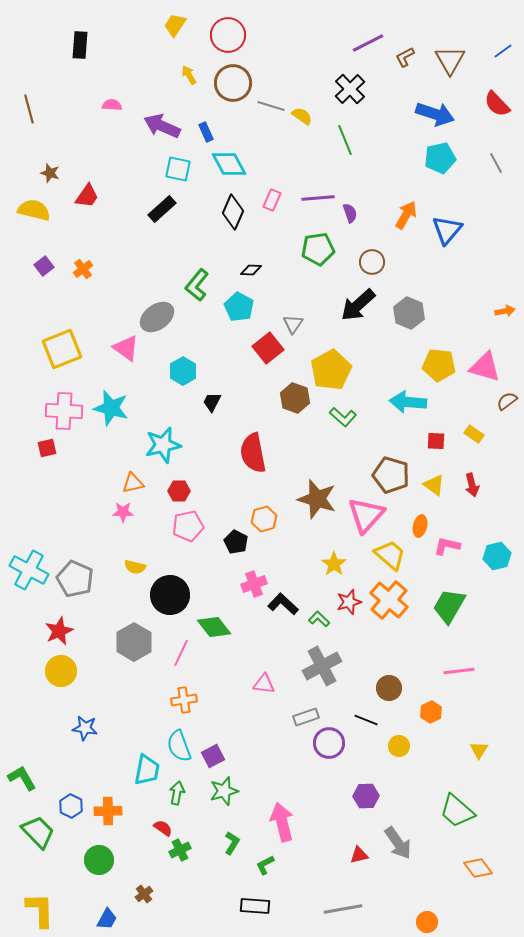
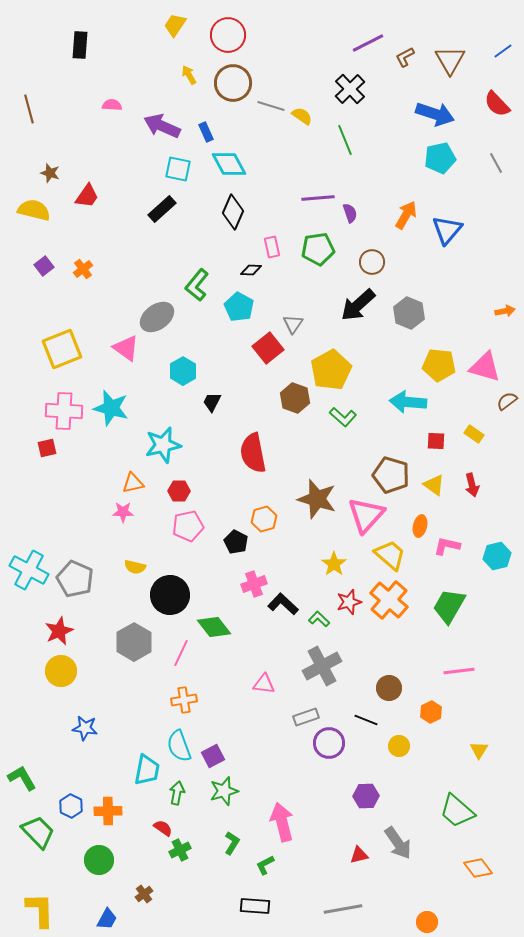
pink rectangle at (272, 200): moved 47 px down; rotated 35 degrees counterclockwise
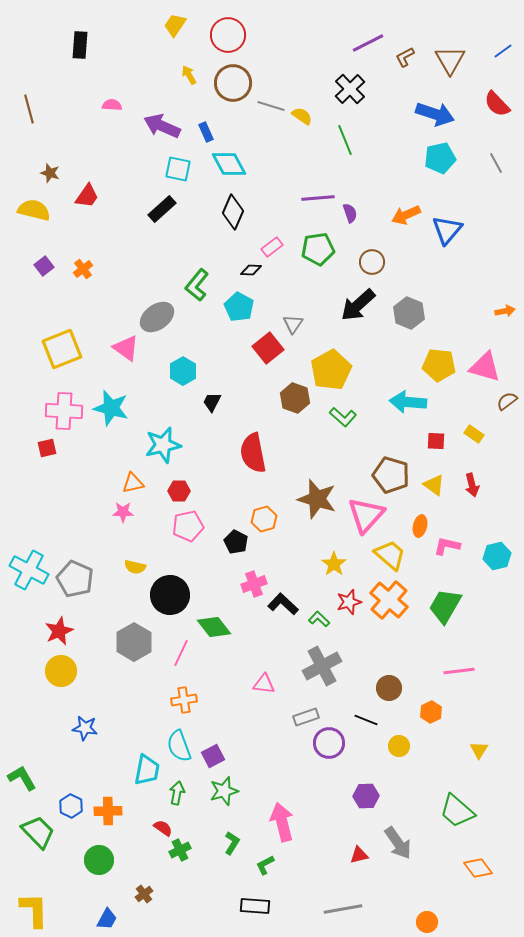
orange arrow at (406, 215): rotated 144 degrees counterclockwise
pink rectangle at (272, 247): rotated 65 degrees clockwise
green trapezoid at (449, 606): moved 4 px left
yellow L-shape at (40, 910): moved 6 px left
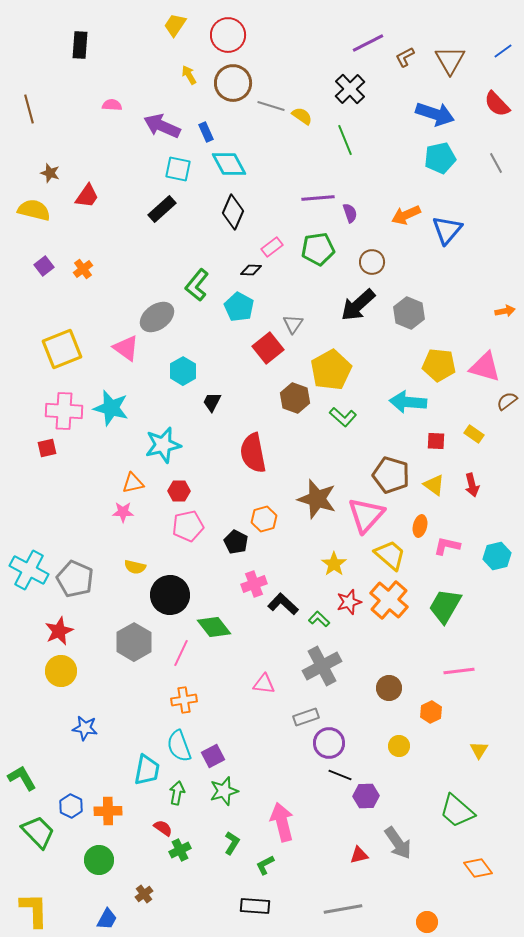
black line at (366, 720): moved 26 px left, 55 px down
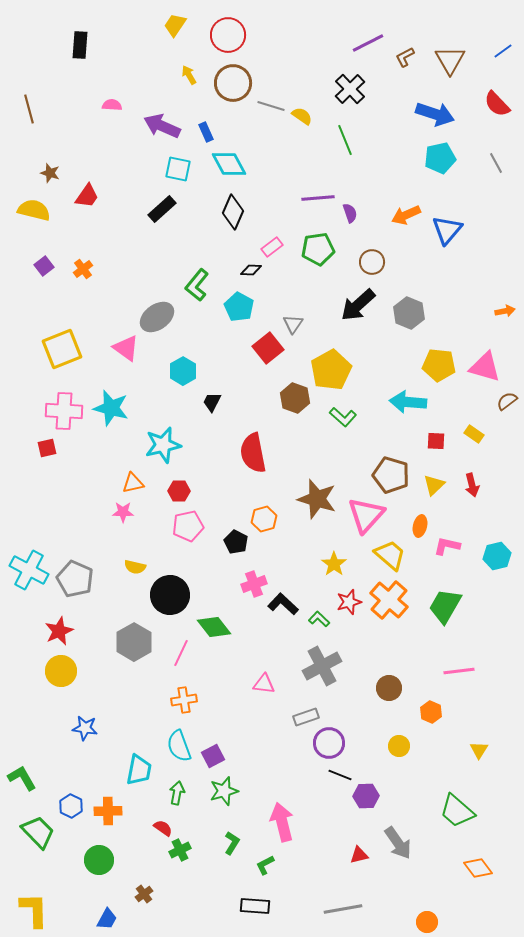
yellow triangle at (434, 485): rotated 40 degrees clockwise
orange hexagon at (431, 712): rotated 10 degrees counterclockwise
cyan trapezoid at (147, 770): moved 8 px left
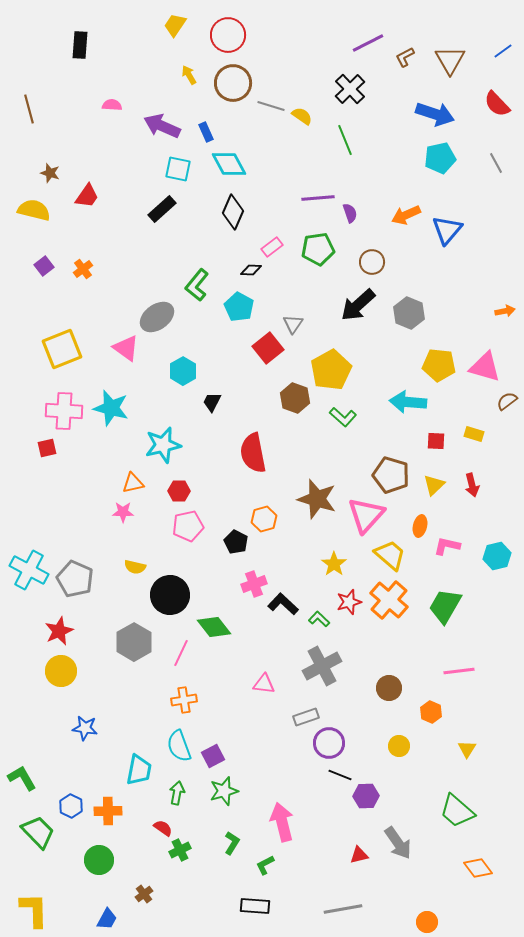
yellow rectangle at (474, 434): rotated 18 degrees counterclockwise
yellow triangle at (479, 750): moved 12 px left, 1 px up
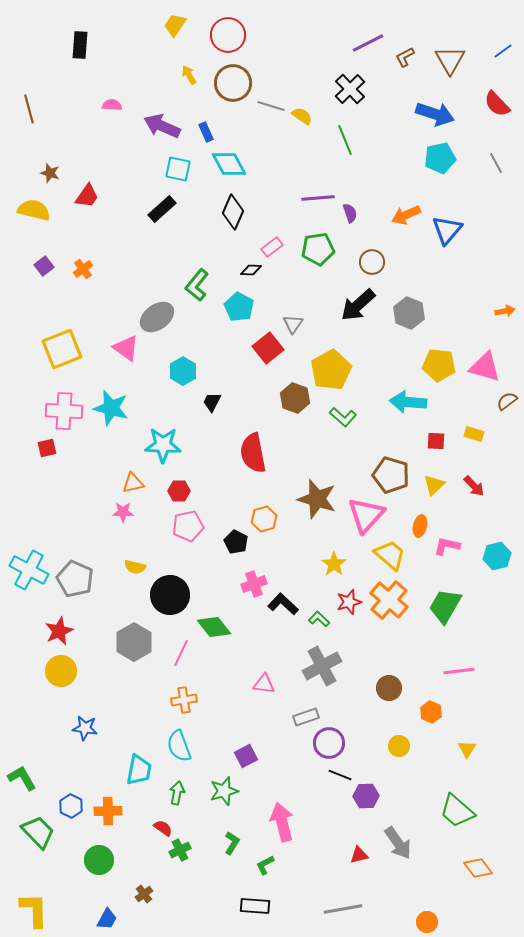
cyan star at (163, 445): rotated 15 degrees clockwise
red arrow at (472, 485): moved 2 px right, 1 px down; rotated 30 degrees counterclockwise
purple square at (213, 756): moved 33 px right
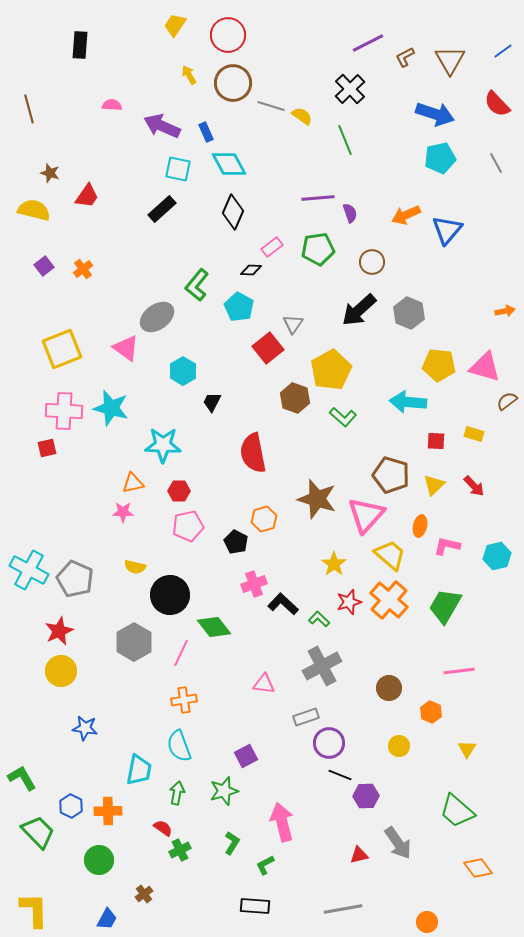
black arrow at (358, 305): moved 1 px right, 5 px down
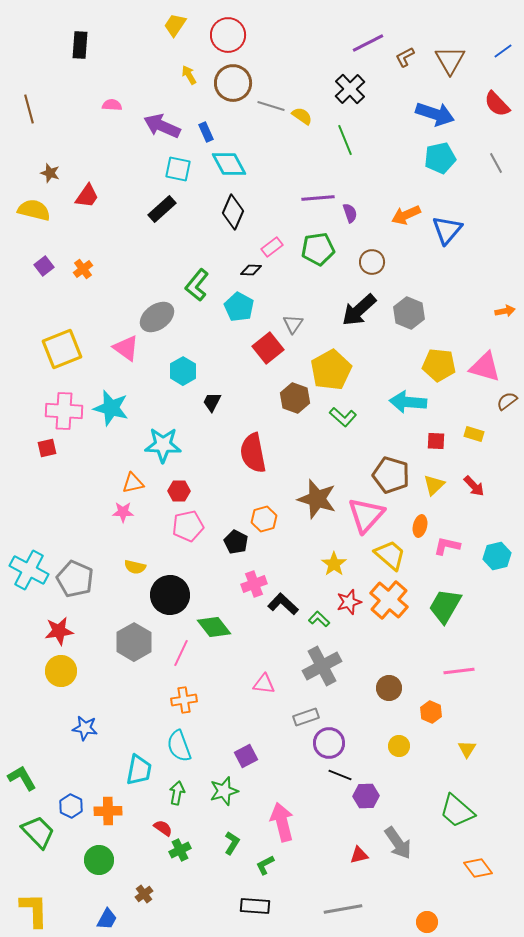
red star at (59, 631): rotated 16 degrees clockwise
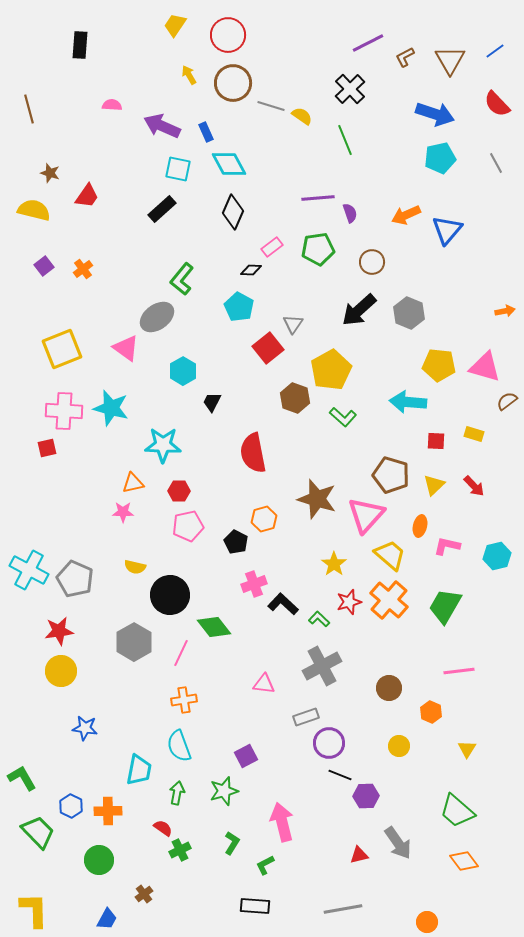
blue line at (503, 51): moved 8 px left
green L-shape at (197, 285): moved 15 px left, 6 px up
orange diamond at (478, 868): moved 14 px left, 7 px up
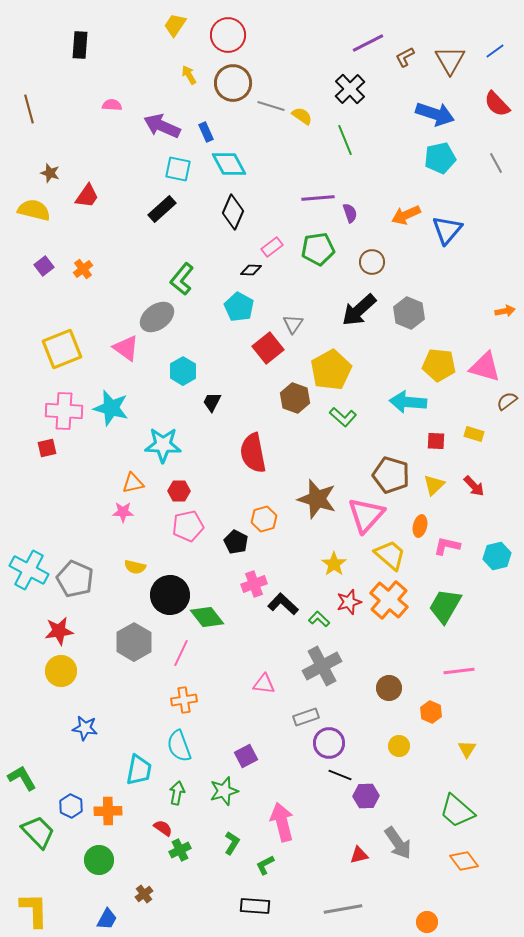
green diamond at (214, 627): moved 7 px left, 10 px up
